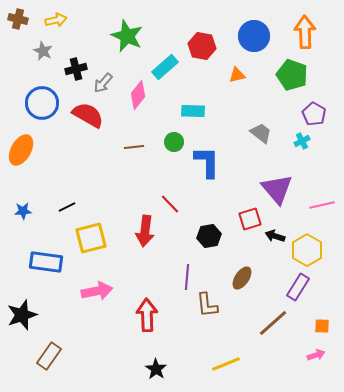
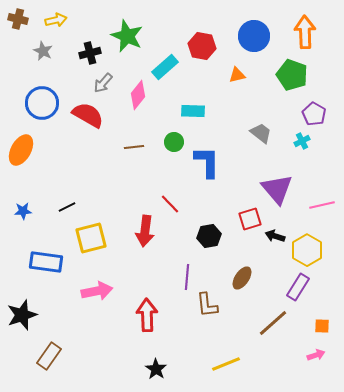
black cross at (76, 69): moved 14 px right, 16 px up
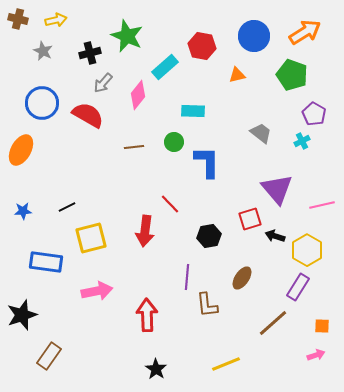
orange arrow at (305, 32): rotated 60 degrees clockwise
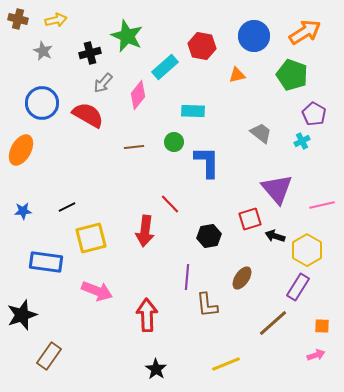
pink arrow at (97, 291): rotated 32 degrees clockwise
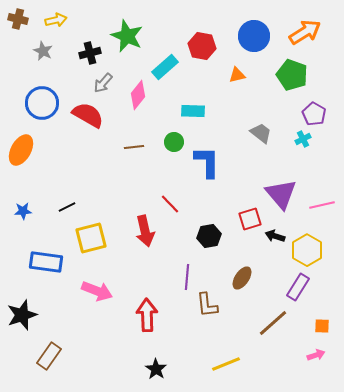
cyan cross at (302, 141): moved 1 px right, 2 px up
purple triangle at (277, 189): moved 4 px right, 5 px down
red arrow at (145, 231): rotated 20 degrees counterclockwise
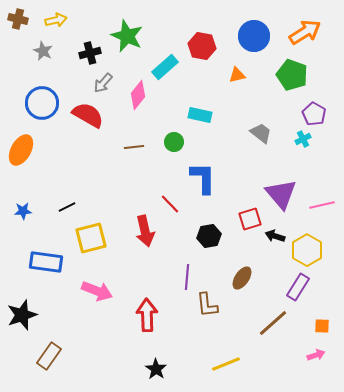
cyan rectangle at (193, 111): moved 7 px right, 4 px down; rotated 10 degrees clockwise
blue L-shape at (207, 162): moved 4 px left, 16 px down
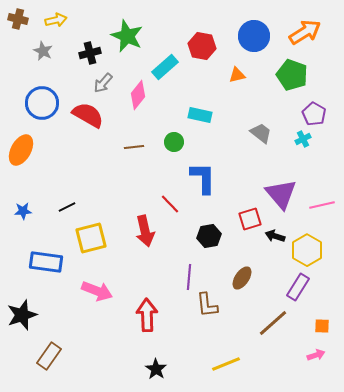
purple line at (187, 277): moved 2 px right
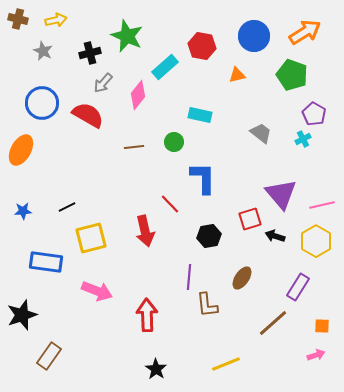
yellow hexagon at (307, 250): moved 9 px right, 9 px up
